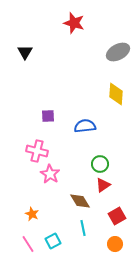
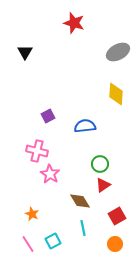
purple square: rotated 24 degrees counterclockwise
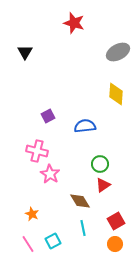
red square: moved 1 px left, 5 px down
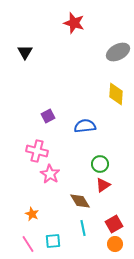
red square: moved 2 px left, 3 px down
cyan square: rotated 21 degrees clockwise
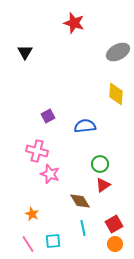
pink star: rotated 12 degrees counterclockwise
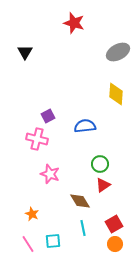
pink cross: moved 12 px up
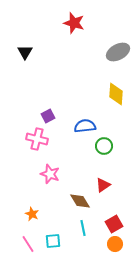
green circle: moved 4 px right, 18 px up
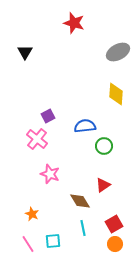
pink cross: rotated 25 degrees clockwise
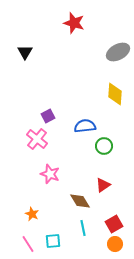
yellow diamond: moved 1 px left
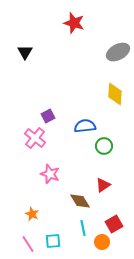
pink cross: moved 2 px left, 1 px up
orange circle: moved 13 px left, 2 px up
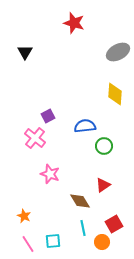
orange star: moved 8 px left, 2 px down
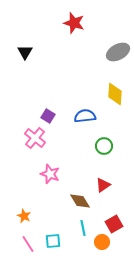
purple square: rotated 32 degrees counterclockwise
blue semicircle: moved 10 px up
